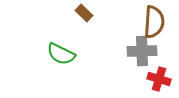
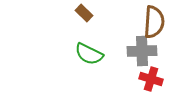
green semicircle: moved 28 px right
red cross: moved 8 px left
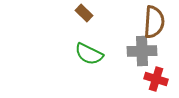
red cross: moved 5 px right
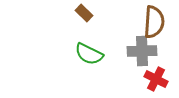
red cross: rotated 10 degrees clockwise
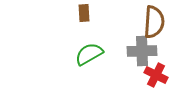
brown rectangle: rotated 42 degrees clockwise
green semicircle: rotated 124 degrees clockwise
red cross: moved 4 px up
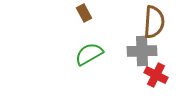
brown rectangle: rotated 24 degrees counterclockwise
